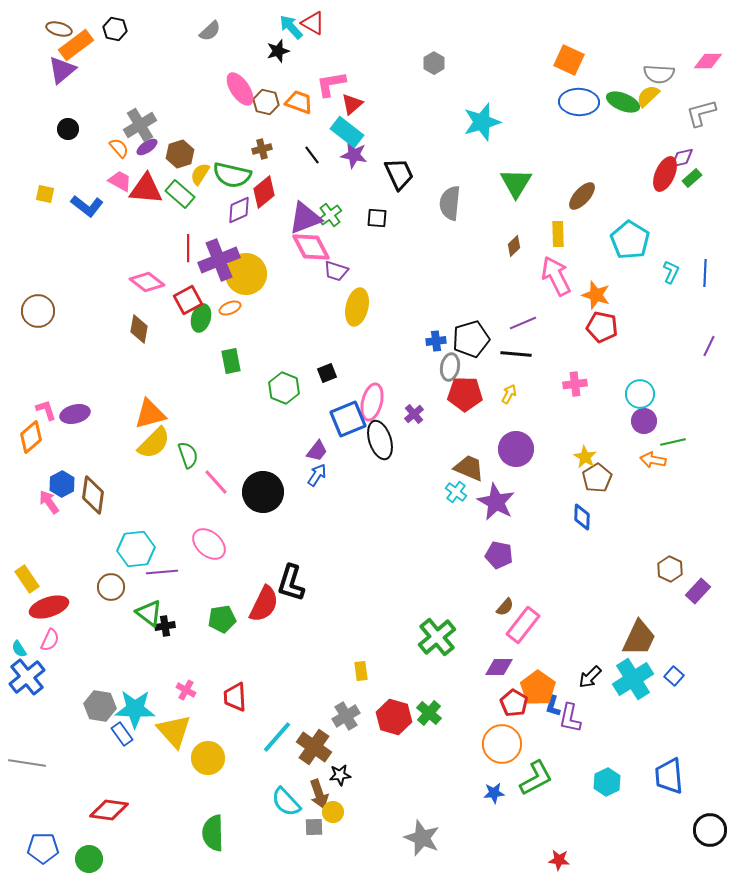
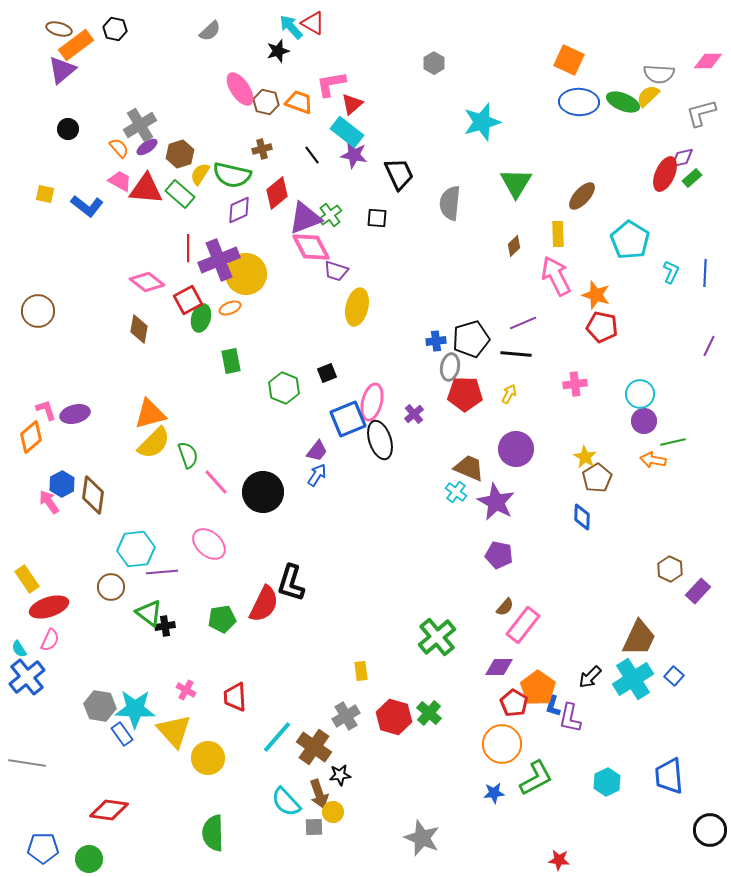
red diamond at (264, 192): moved 13 px right, 1 px down
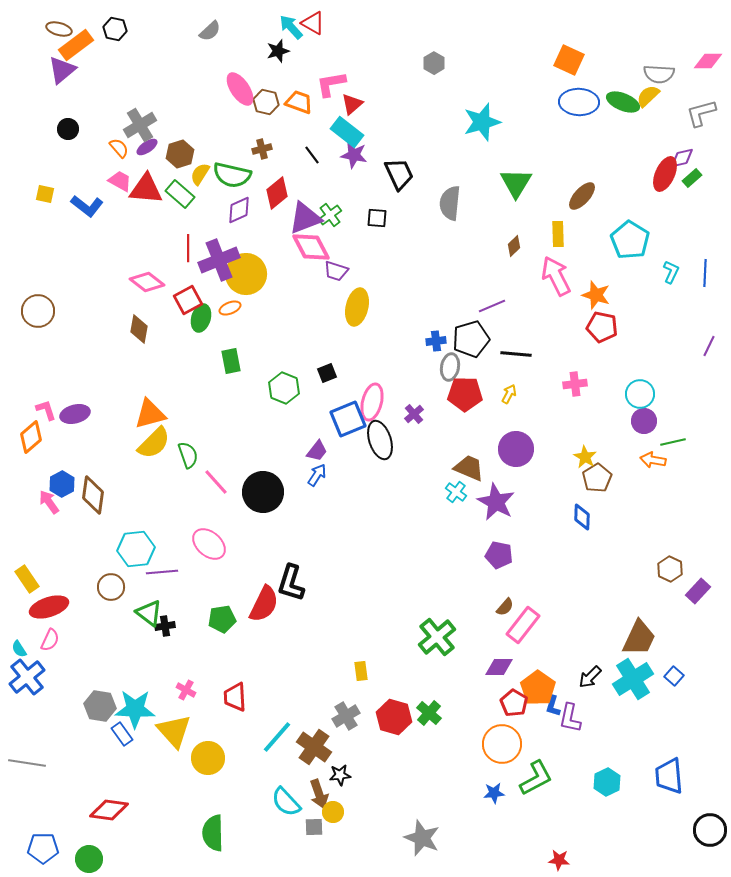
purple line at (523, 323): moved 31 px left, 17 px up
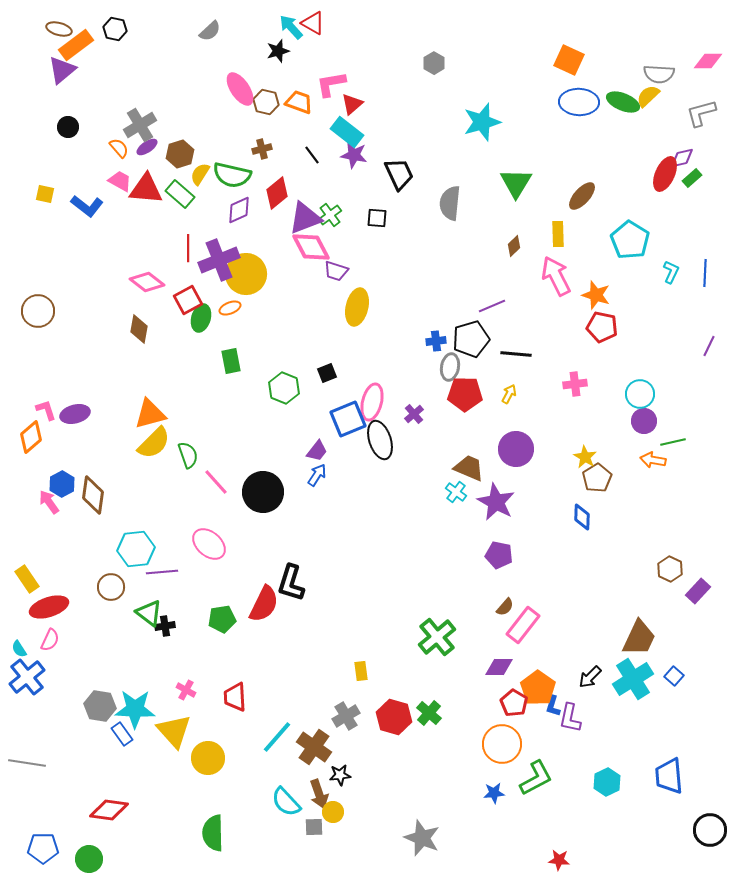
black circle at (68, 129): moved 2 px up
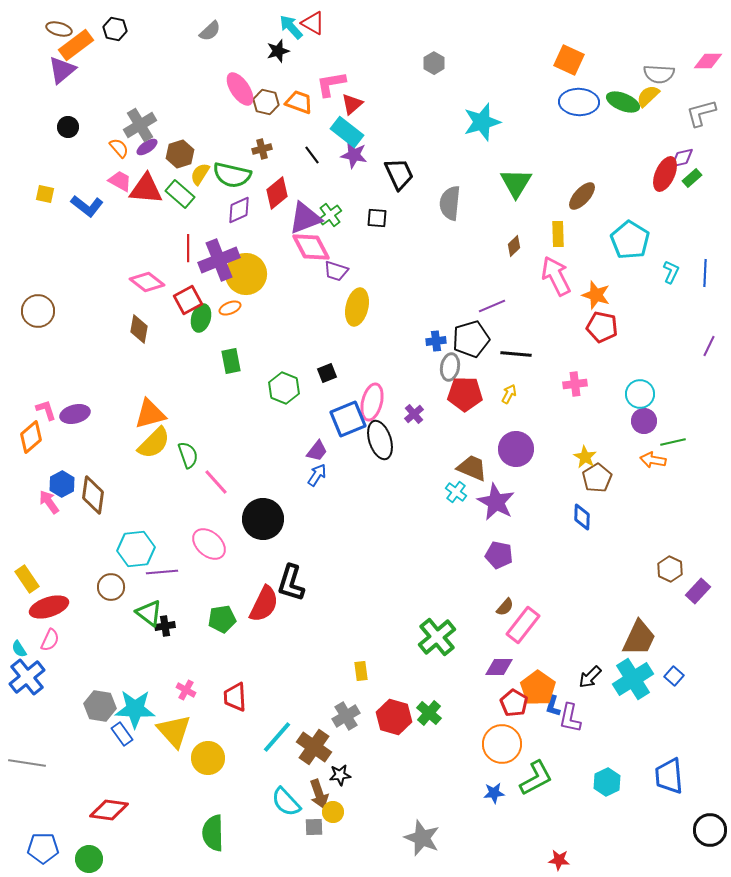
brown trapezoid at (469, 468): moved 3 px right
black circle at (263, 492): moved 27 px down
